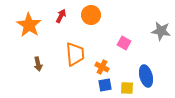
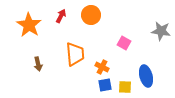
yellow square: moved 2 px left, 1 px up
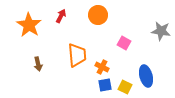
orange circle: moved 7 px right
orange trapezoid: moved 2 px right, 1 px down
yellow square: rotated 24 degrees clockwise
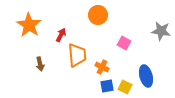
red arrow: moved 19 px down
brown arrow: moved 2 px right
blue square: moved 2 px right, 1 px down
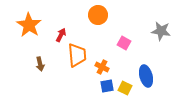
yellow square: moved 1 px down
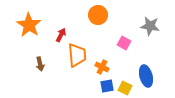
gray star: moved 11 px left, 5 px up
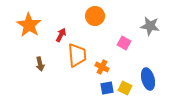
orange circle: moved 3 px left, 1 px down
blue ellipse: moved 2 px right, 3 px down
blue square: moved 2 px down
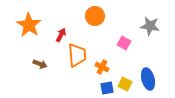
brown arrow: rotated 56 degrees counterclockwise
yellow square: moved 4 px up
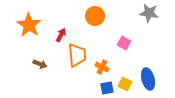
gray star: moved 1 px left, 13 px up
